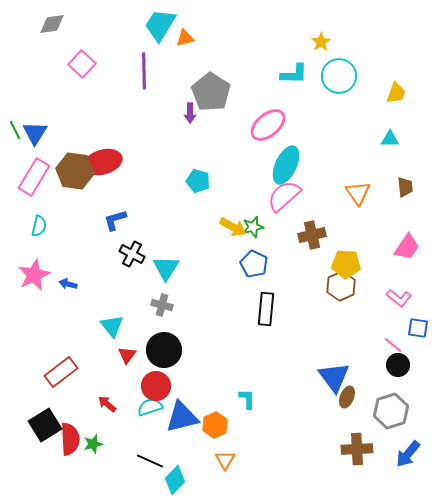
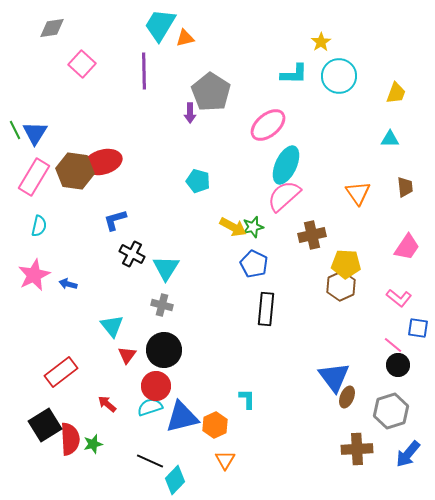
gray diamond at (52, 24): moved 4 px down
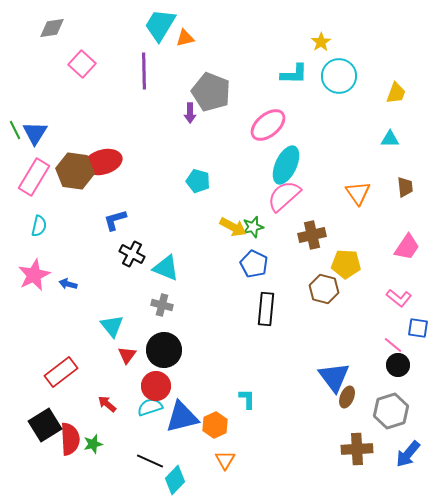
gray pentagon at (211, 92): rotated 12 degrees counterclockwise
cyan triangle at (166, 268): rotated 40 degrees counterclockwise
brown hexagon at (341, 286): moved 17 px left, 3 px down; rotated 20 degrees counterclockwise
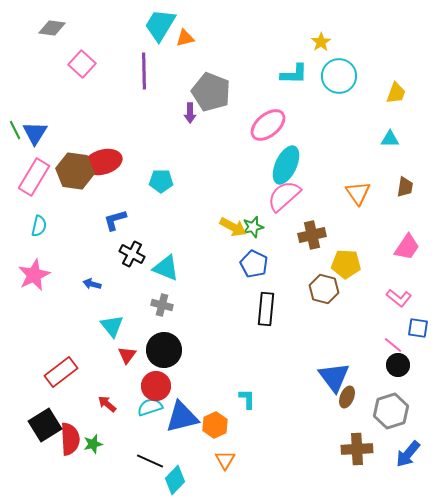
gray diamond at (52, 28): rotated 16 degrees clockwise
cyan pentagon at (198, 181): moved 37 px left; rotated 15 degrees counterclockwise
brown trapezoid at (405, 187): rotated 15 degrees clockwise
blue arrow at (68, 284): moved 24 px right
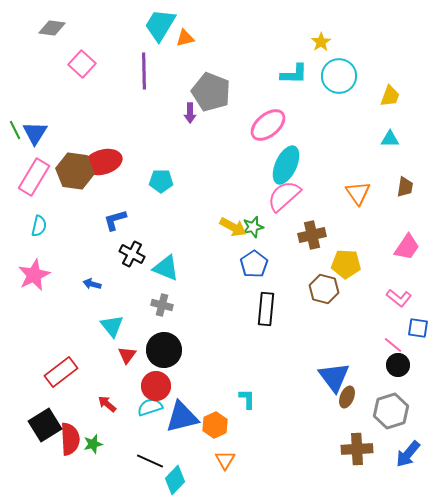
yellow trapezoid at (396, 93): moved 6 px left, 3 px down
blue pentagon at (254, 264): rotated 12 degrees clockwise
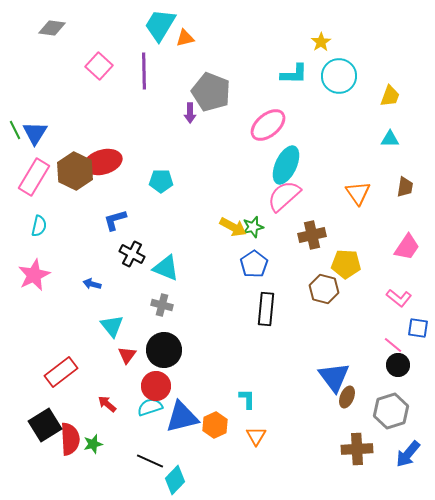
pink square at (82, 64): moved 17 px right, 2 px down
brown hexagon at (75, 171): rotated 18 degrees clockwise
orange triangle at (225, 460): moved 31 px right, 24 px up
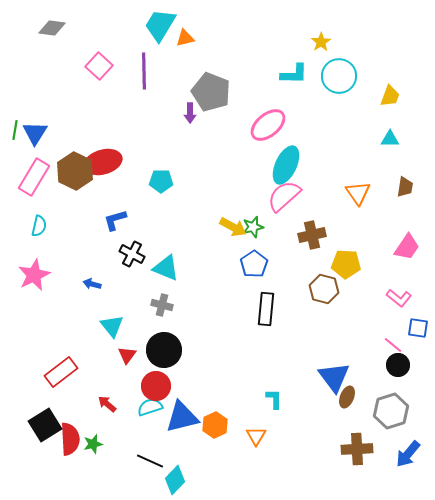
green line at (15, 130): rotated 36 degrees clockwise
cyan L-shape at (247, 399): moved 27 px right
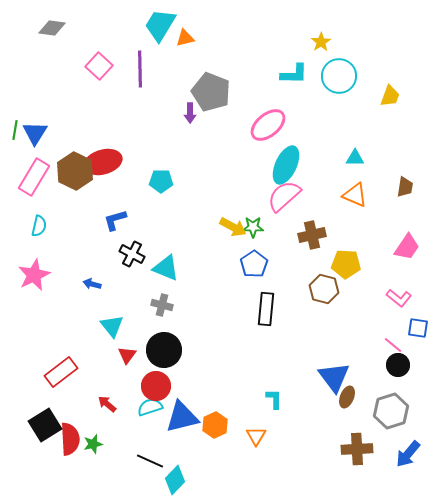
purple line at (144, 71): moved 4 px left, 2 px up
cyan triangle at (390, 139): moved 35 px left, 19 px down
orange triangle at (358, 193): moved 3 px left, 2 px down; rotated 32 degrees counterclockwise
green star at (253, 227): rotated 15 degrees clockwise
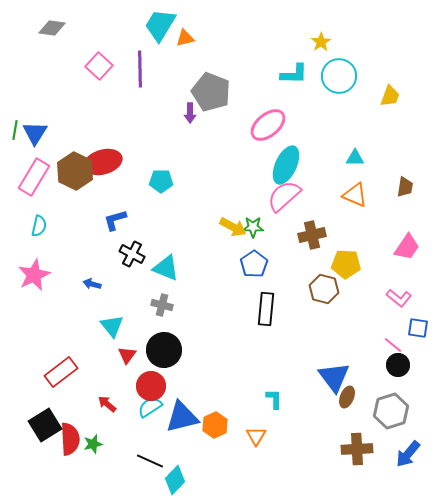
red circle at (156, 386): moved 5 px left
cyan semicircle at (150, 407): rotated 15 degrees counterclockwise
